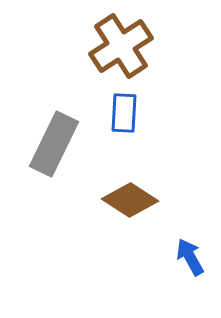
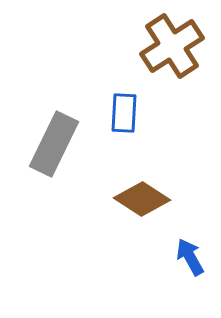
brown cross: moved 51 px right
brown diamond: moved 12 px right, 1 px up
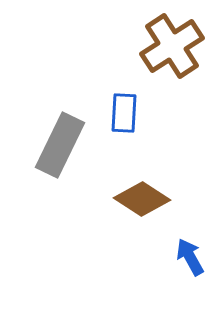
gray rectangle: moved 6 px right, 1 px down
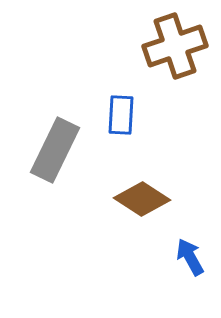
brown cross: moved 3 px right; rotated 14 degrees clockwise
blue rectangle: moved 3 px left, 2 px down
gray rectangle: moved 5 px left, 5 px down
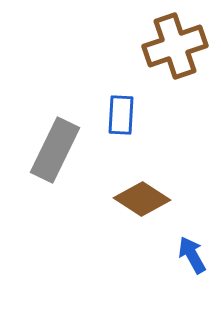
blue arrow: moved 2 px right, 2 px up
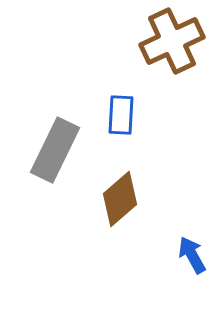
brown cross: moved 3 px left, 5 px up; rotated 6 degrees counterclockwise
brown diamond: moved 22 px left; rotated 74 degrees counterclockwise
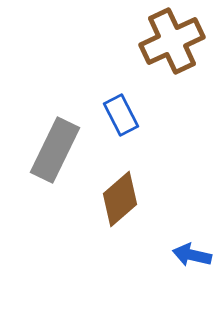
blue rectangle: rotated 30 degrees counterclockwise
blue arrow: rotated 48 degrees counterclockwise
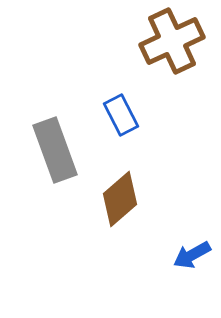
gray rectangle: rotated 46 degrees counterclockwise
blue arrow: rotated 42 degrees counterclockwise
